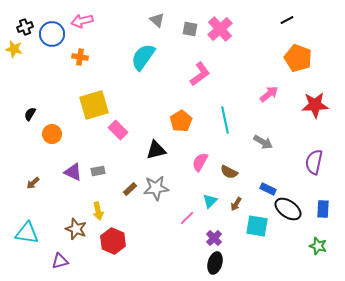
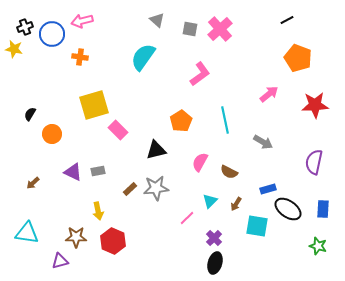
blue rectangle at (268, 189): rotated 42 degrees counterclockwise
brown star at (76, 229): moved 8 px down; rotated 20 degrees counterclockwise
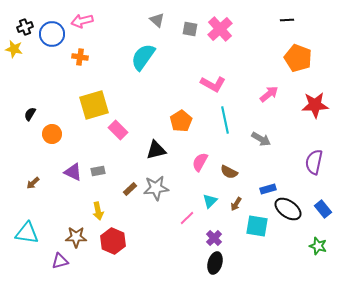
black line at (287, 20): rotated 24 degrees clockwise
pink L-shape at (200, 74): moved 13 px right, 10 px down; rotated 65 degrees clockwise
gray arrow at (263, 142): moved 2 px left, 3 px up
blue rectangle at (323, 209): rotated 42 degrees counterclockwise
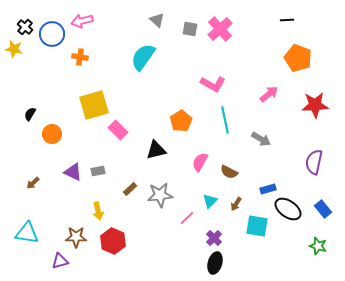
black cross at (25, 27): rotated 28 degrees counterclockwise
gray star at (156, 188): moved 4 px right, 7 px down
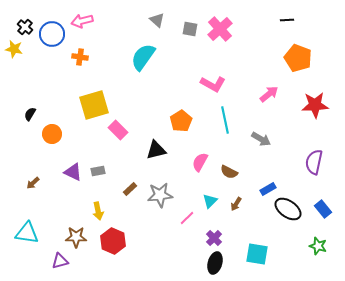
blue rectangle at (268, 189): rotated 14 degrees counterclockwise
cyan square at (257, 226): moved 28 px down
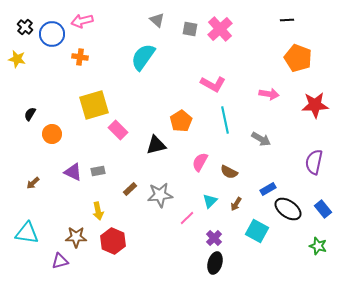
yellow star at (14, 49): moved 3 px right, 10 px down
pink arrow at (269, 94): rotated 48 degrees clockwise
black triangle at (156, 150): moved 5 px up
cyan square at (257, 254): moved 23 px up; rotated 20 degrees clockwise
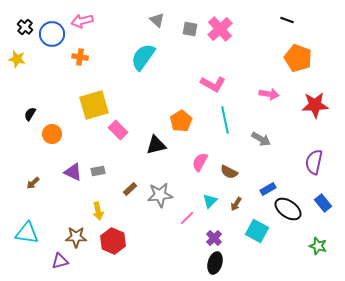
black line at (287, 20): rotated 24 degrees clockwise
blue rectangle at (323, 209): moved 6 px up
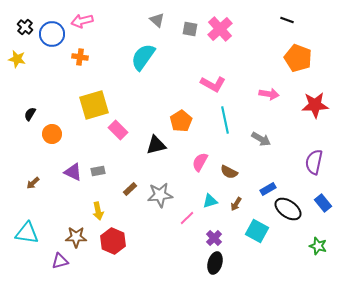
cyan triangle at (210, 201): rotated 28 degrees clockwise
